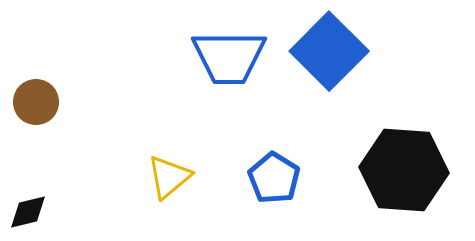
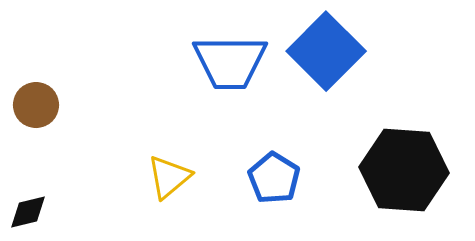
blue square: moved 3 px left
blue trapezoid: moved 1 px right, 5 px down
brown circle: moved 3 px down
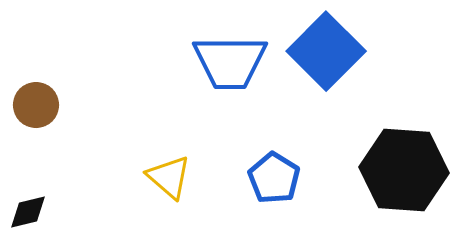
yellow triangle: rotated 39 degrees counterclockwise
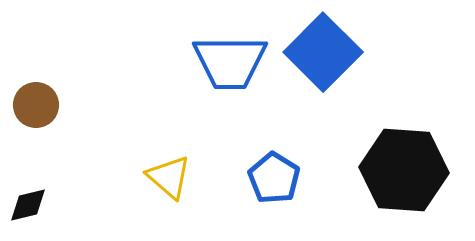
blue square: moved 3 px left, 1 px down
black diamond: moved 7 px up
